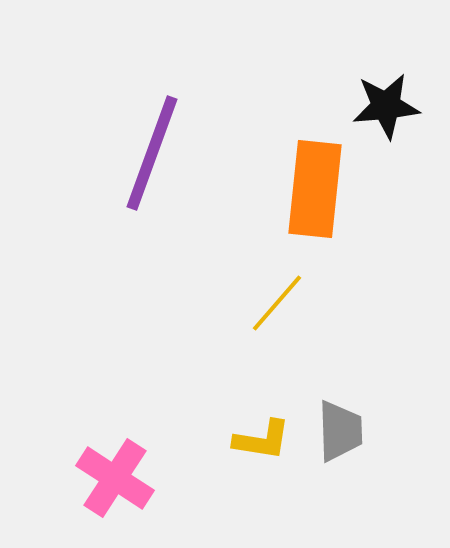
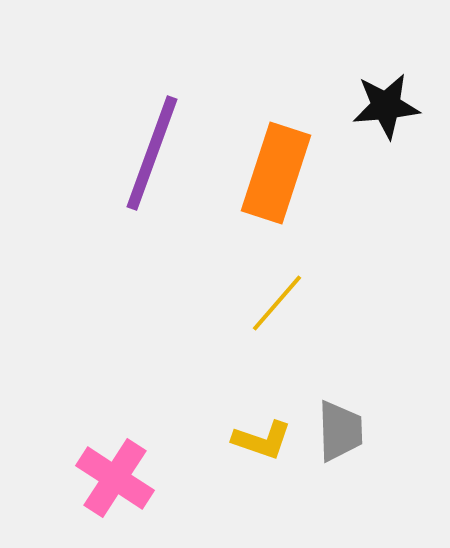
orange rectangle: moved 39 px left, 16 px up; rotated 12 degrees clockwise
yellow L-shape: rotated 10 degrees clockwise
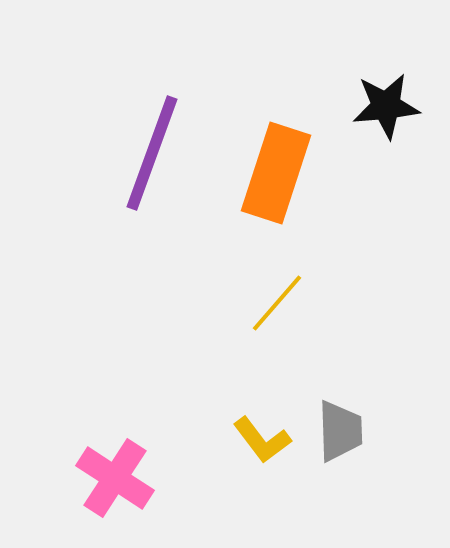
yellow L-shape: rotated 34 degrees clockwise
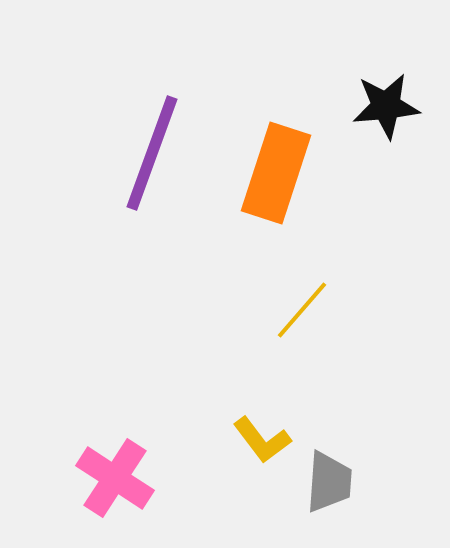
yellow line: moved 25 px right, 7 px down
gray trapezoid: moved 11 px left, 51 px down; rotated 6 degrees clockwise
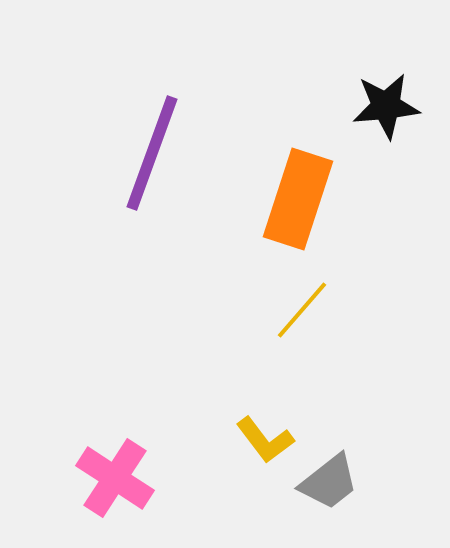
orange rectangle: moved 22 px right, 26 px down
yellow L-shape: moved 3 px right
gray trapezoid: rotated 48 degrees clockwise
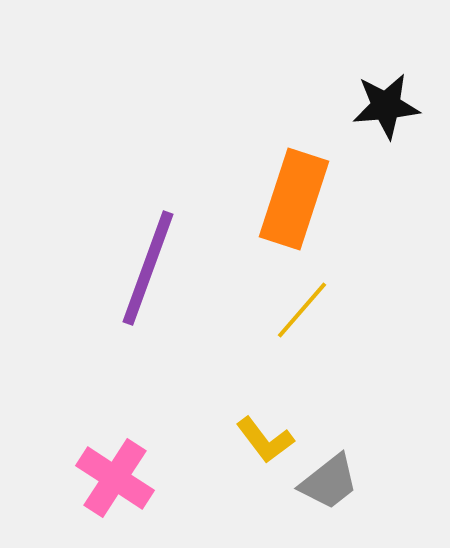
purple line: moved 4 px left, 115 px down
orange rectangle: moved 4 px left
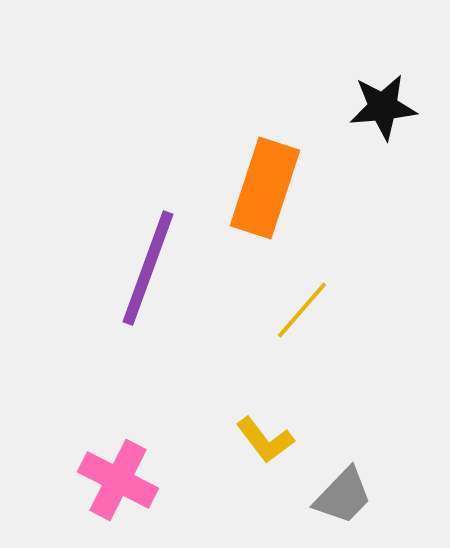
black star: moved 3 px left, 1 px down
orange rectangle: moved 29 px left, 11 px up
pink cross: moved 3 px right, 2 px down; rotated 6 degrees counterclockwise
gray trapezoid: moved 14 px right, 14 px down; rotated 8 degrees counterclockwise
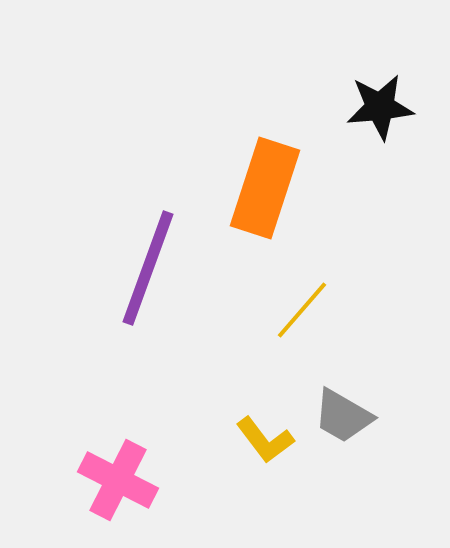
black star: moved 3 px left
gray trapezoid: moved 80 px up; rotated 76 degrees clockwise
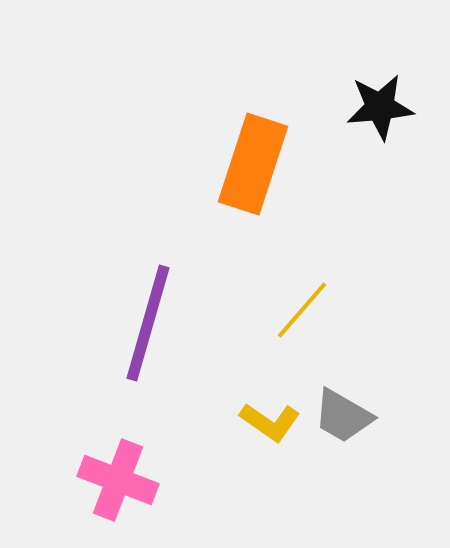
orange rectangle: moved 12 px left, 24 px up
purple line: moved 55 px down; rotated 4 degrees counterclockwise
yellow L-shape: moved 5 px right, 18 px up; rotated 18 degrees counterclockwise
pink cross: rotated 6 degrees counterclockwise
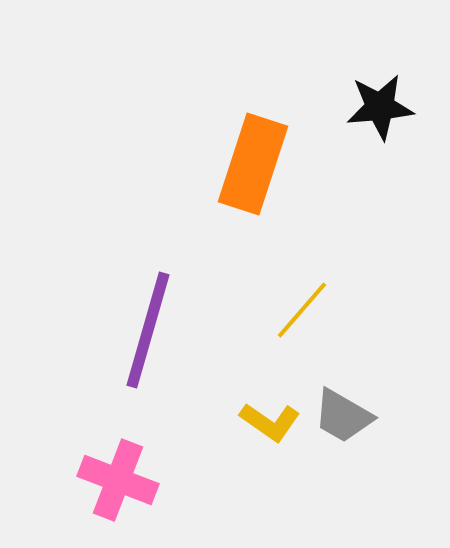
purple line: moved 7 px down
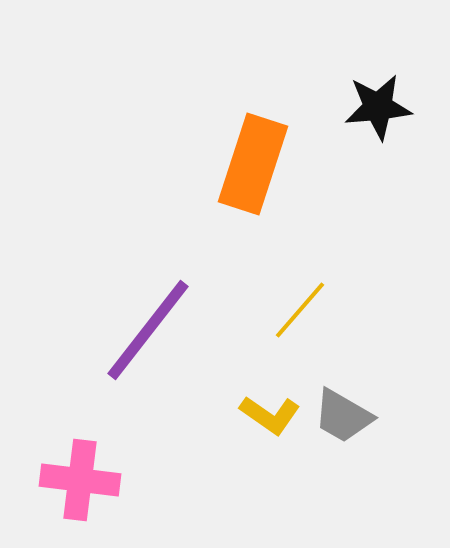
black star: moved 2 px left
yellow line: moved 2 px left
purple line: rotated 22 degrees clockwise
yellow L-shape: moved 7 px up
pink cross: moved 38 px left; rotated 14 degrees counterclockwise
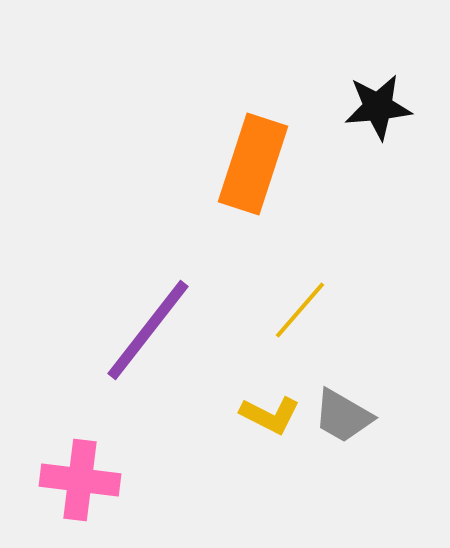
yellow L-shape: rotated 8 degrees counterclockwise
